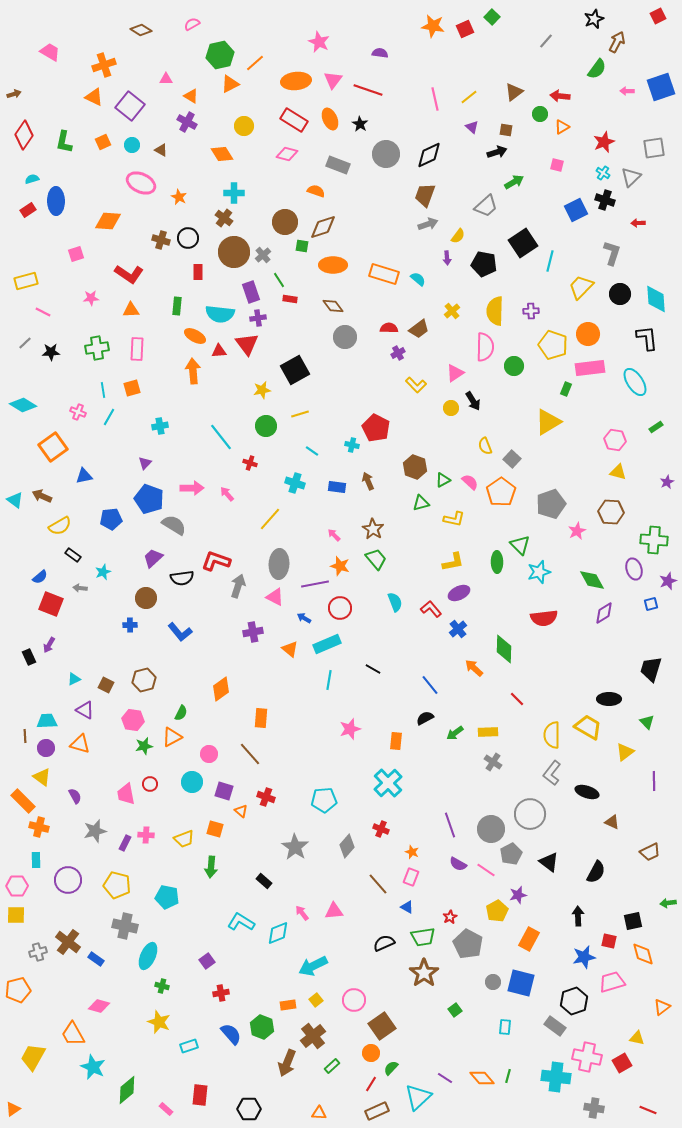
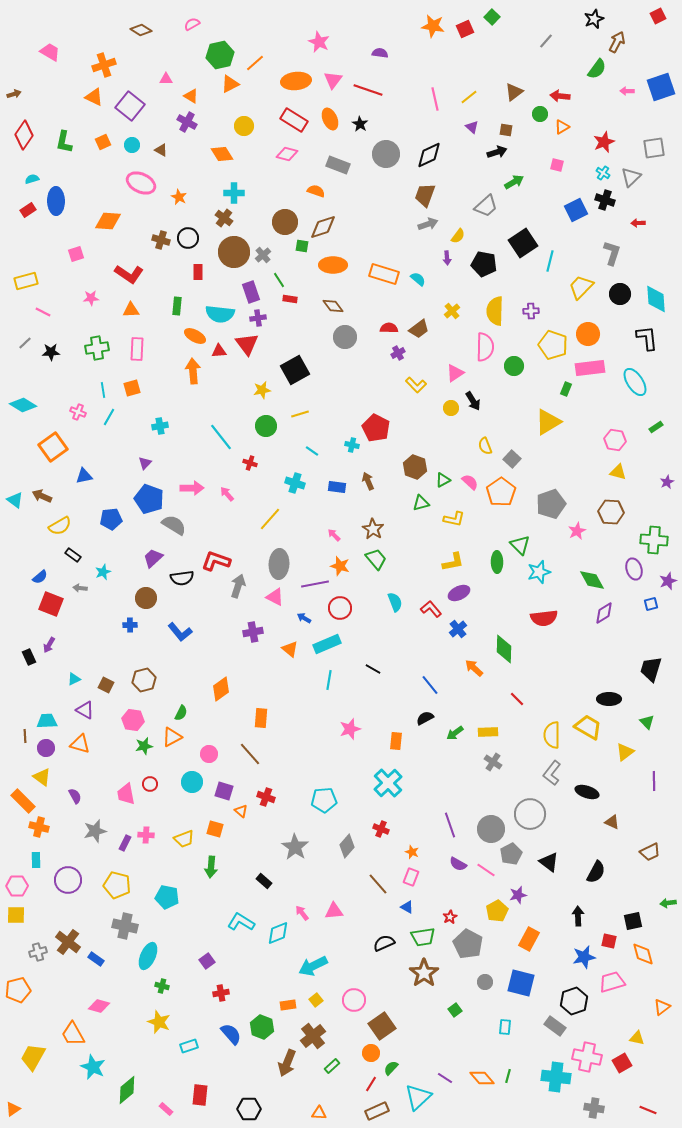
gray circle at (493, 982): moved 8 px left
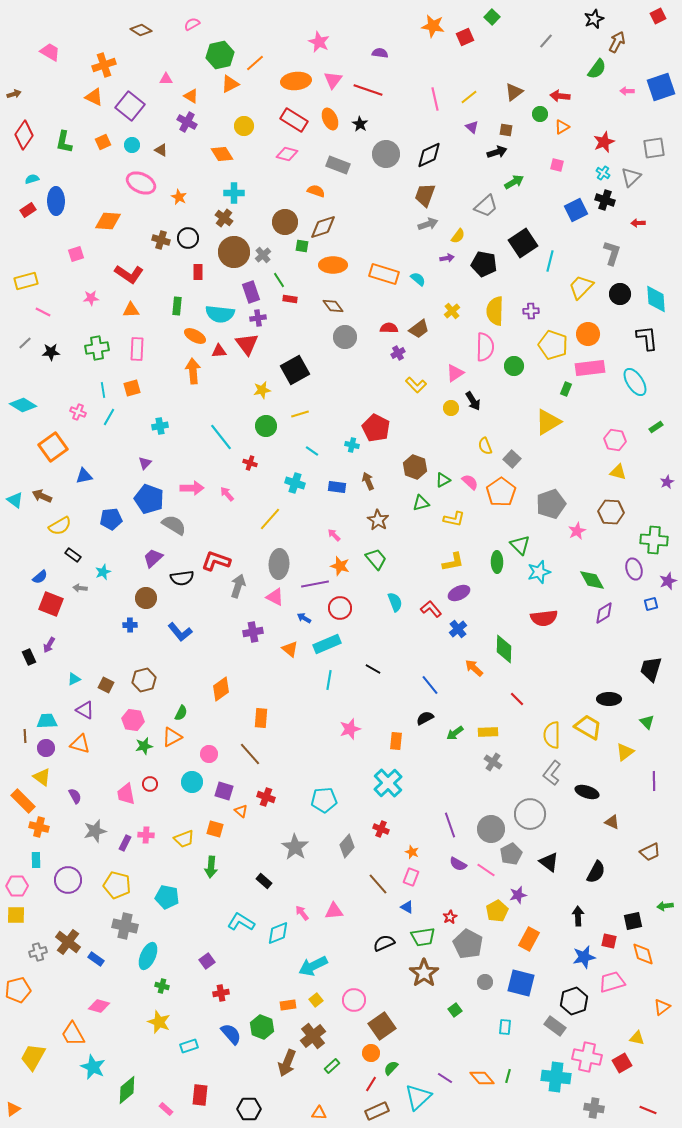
red square at (465, 29): moved 8 px down
purple arrow at (447, 258): rotated 96 degrees counterclockwise
brown star at (373, 529): moved 5 px right, 9 px up
green arrow at (668, 903): moved 3 px left, 3 px down
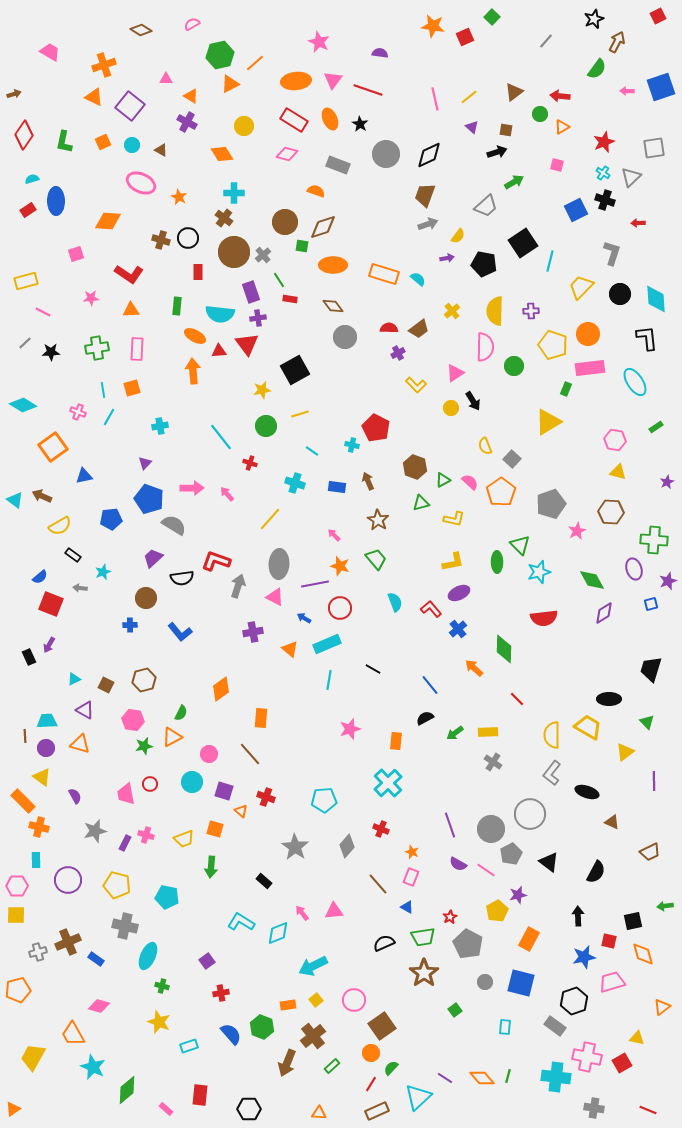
pink cross at (146, 835): rotated 14 degrees clockwise
brown cross at (68, 942): rotated 30 degrees clockwise
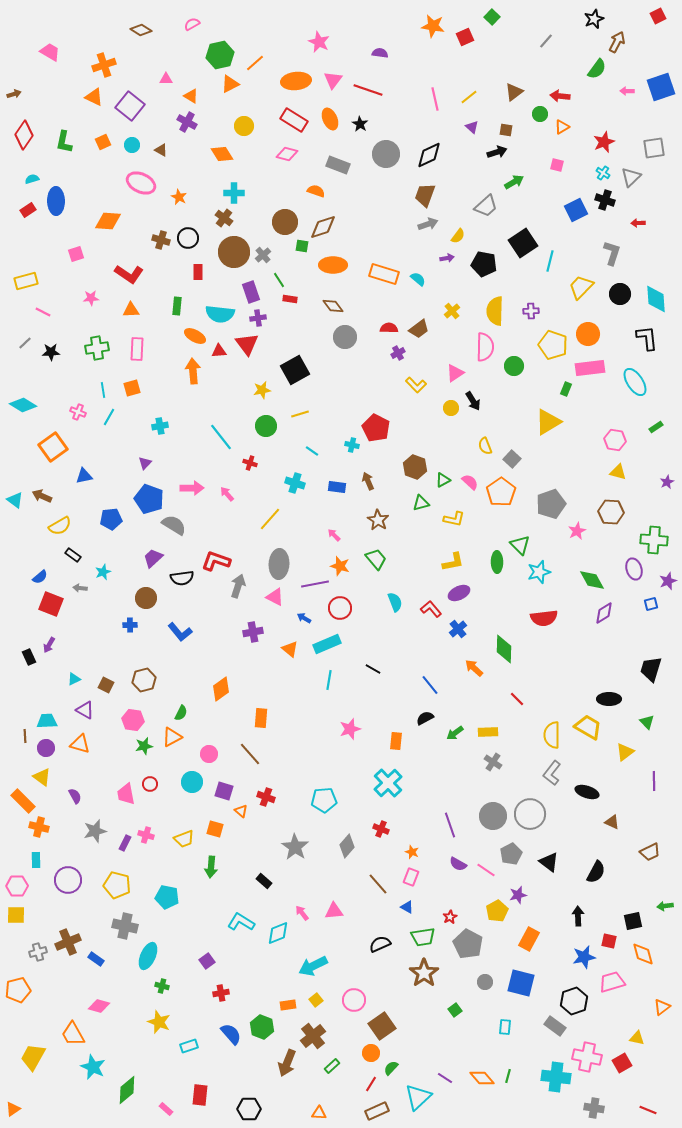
gray circle at (491, 829): moved 2 px right, 13 px up
black semicircle at (384, 943): moved 4 px left, 1 px down
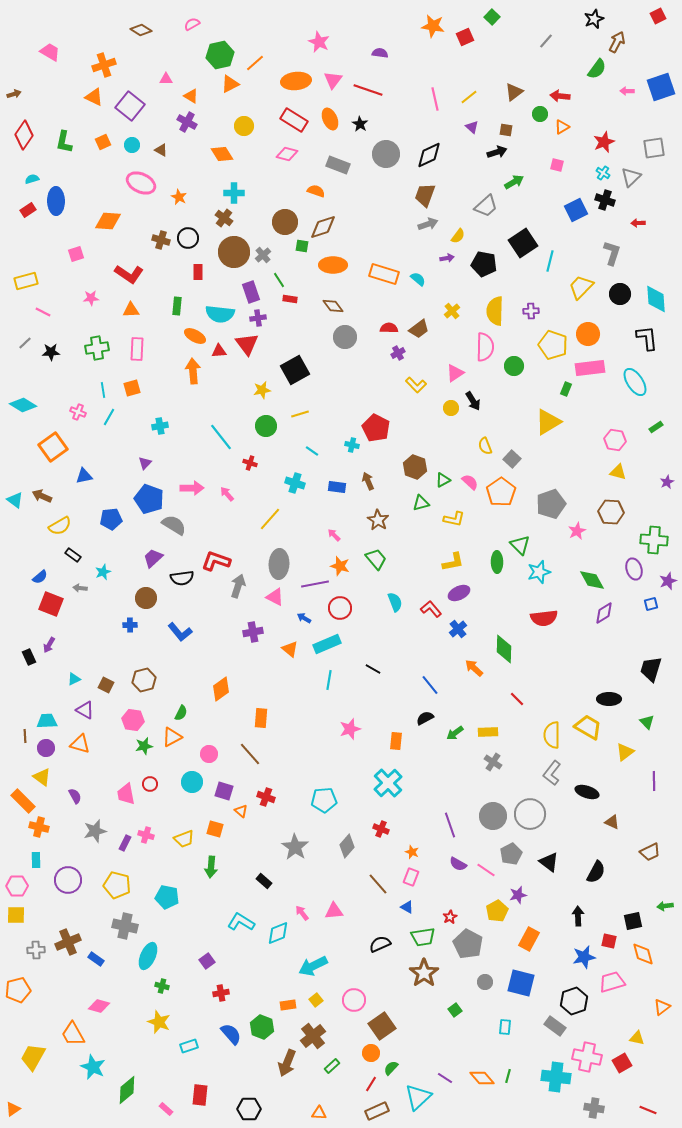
gray cross at (38, 952): moved 2 px left, 2 px up; rotated 12 degrees clockwise
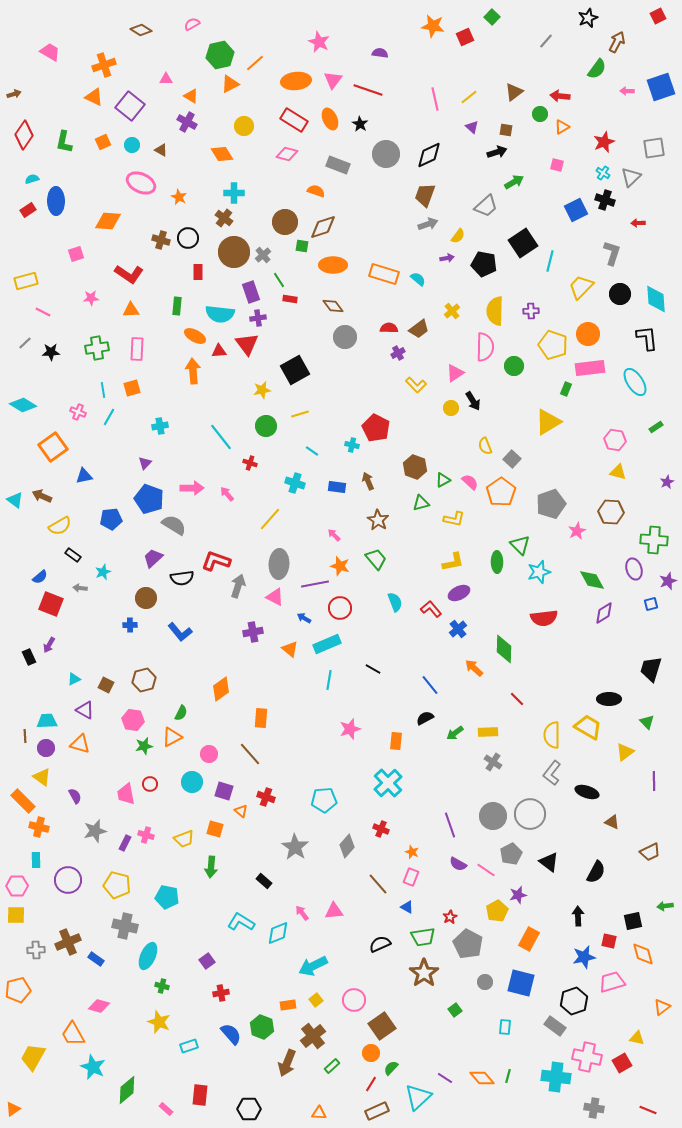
black star at (594, 19): moved 6 px left, 1 px up
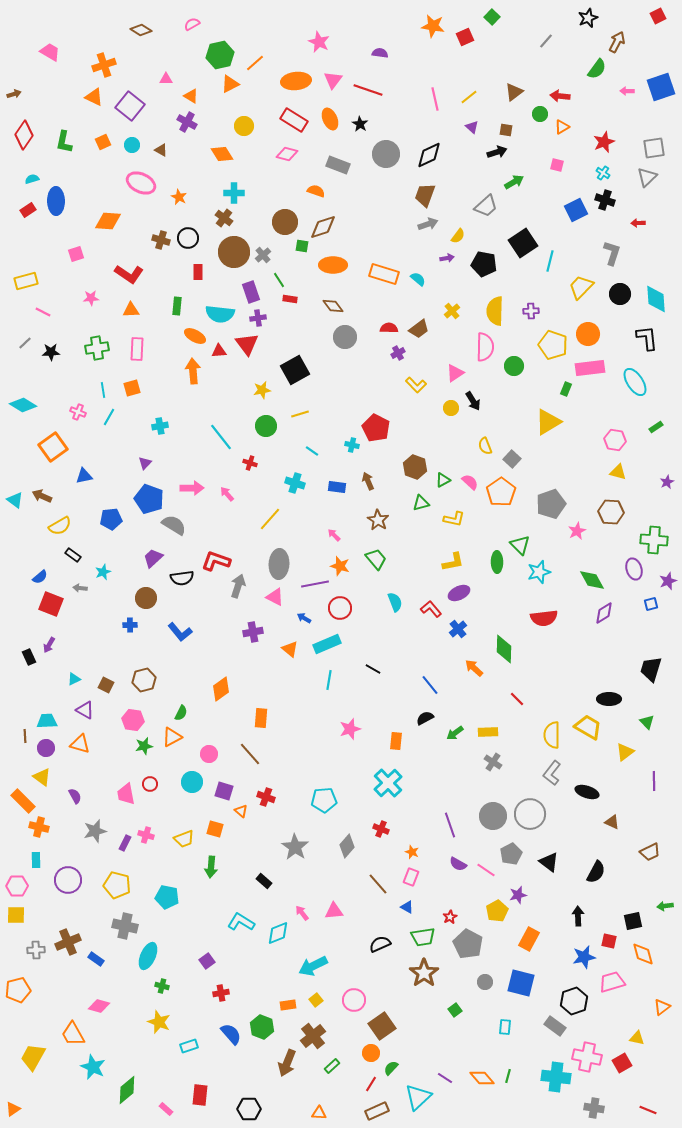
gray triangle at (631, 177): moved 16 px right
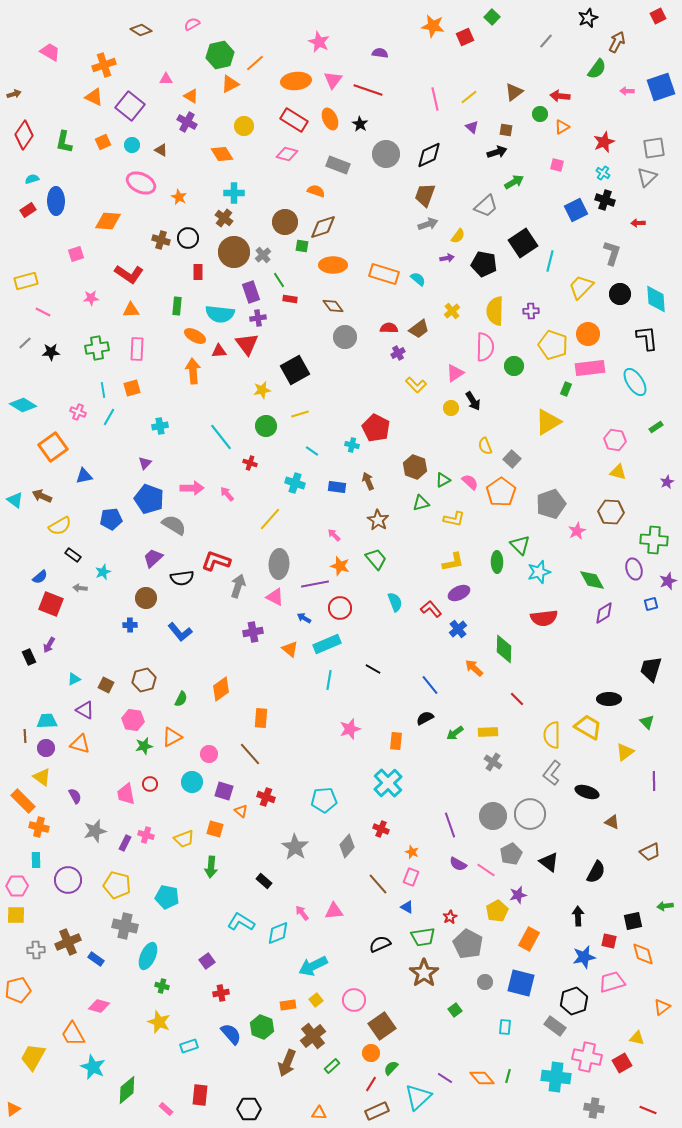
green semicircle at (181, 713): moved 14 px up
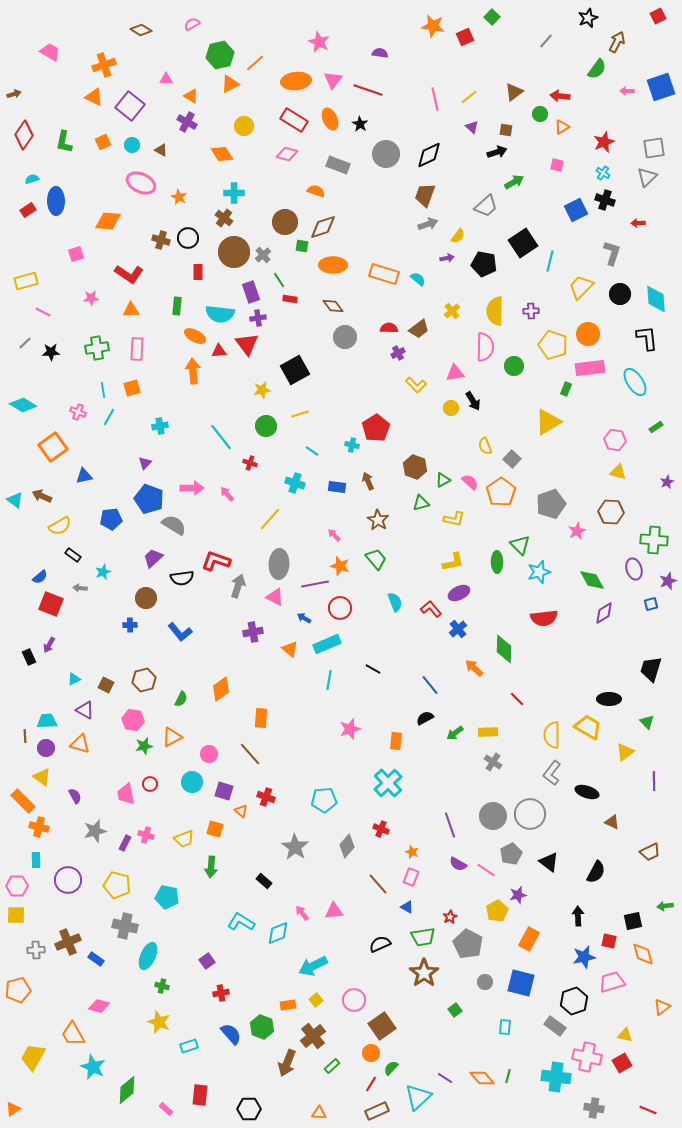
pink triangle at (455, 373): rotated 24 degrees clockwise
red pentagon at (376, 428): rotated 12 degrees clockwise
yellow triangle at (637, 1038): moved 12 px left, 3 px up
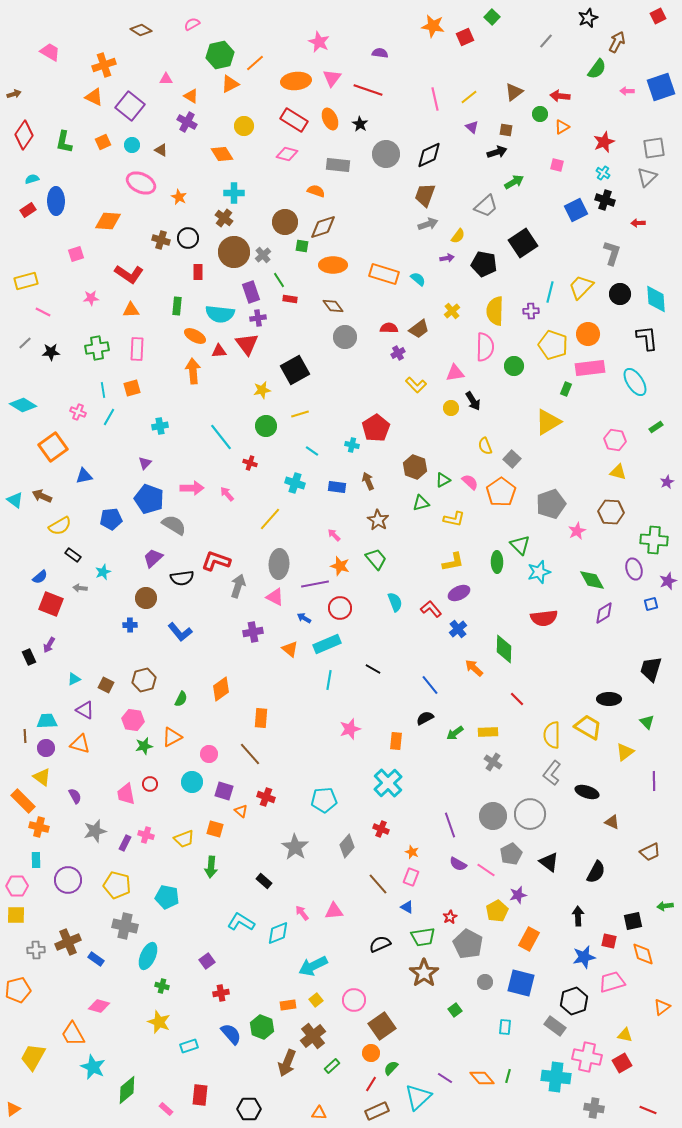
pink triangle at (333, 80): moved 1 px left, 2 px up
gray rectangle at (338, 165): rotated 15 degrees counterclockwise
cyan line at (550, 261): moved 31 px down
